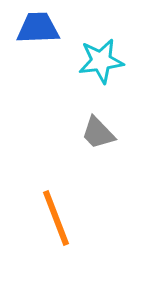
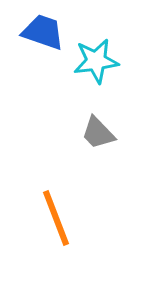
blue trapezoid: moved 5 px right, 4 px down; rotated 21 degrees clockwise
cyan star: moved 5 px left
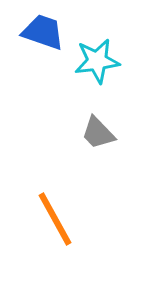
cyan star: moved 1 px right
orange line: moved 1 px left, 1 px down; rotated 8 degrees counterclockwise
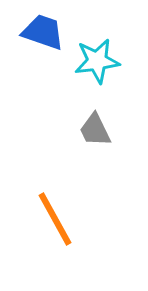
gray trapezoid: moved 3 px left, 3 px up; rotated 18 degrees clockwise
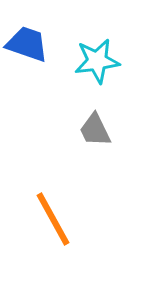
blue trapezoid: moved 16 px left, 12 px down
orange line: moved 2 px left
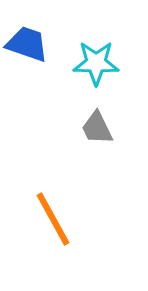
cyan star: moved 1 px left, 2 px down; rotated 9 degrees clockwise
gray trapezoid: moved 2 px right, 2 px up
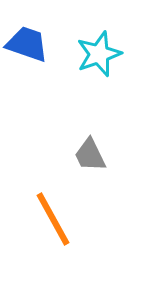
cyan star: moved 3 px right, 9 px up; rotated 21 degrees counterclockwise
gray trapezoid: moved 7 px left, 27 px down
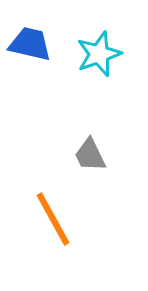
blue trapezoid: moved 3 px right; rotated 6 degrees counterclockwise
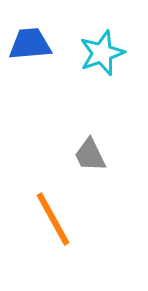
blue trapezoid: rotated 18 degrees counterclockwise
cyan star: moved 3 px right, 1 px up
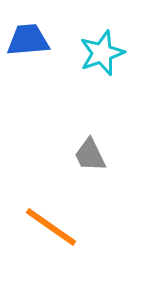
blue trapezoid: moved 2 px left, 4 px up
orange line: moved 2 px left, 8 px down; rotated 26 degrees counterclockwise
